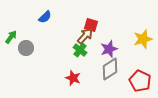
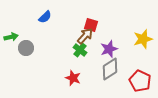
green arrow: rotated 40 degrees clockwise
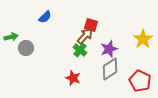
yellow star: rotated 18 degrees counterclockwise
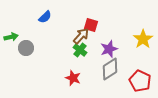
brown arrow: moved 4 px left
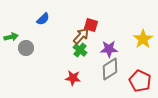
blue semicircle: moved 2 px left, 2 px down
purple star: rotated 18 degrees clockwise
red star: rotated 14 degrees counterclockwise
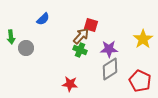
green arrow: rotated 96 degrees clockwise
green cross: rotated 16 degrees counterclockwise
red star: moved 3 px left, 6 px down
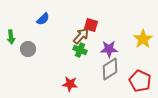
gray circle: moved 2 px right, 1 px down
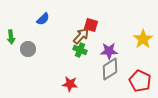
purple star: moved 2 px down
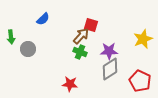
yellow star: rotated 12 degrees clockwise
green cross: moved 2 px down
